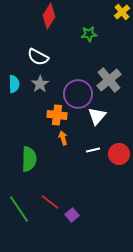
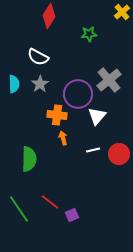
purple square: rotated 16 degrees clockwise
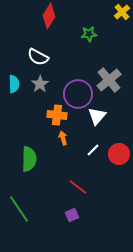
white line: rotated 32 degrees counterclockwise
red line: moved 28 px right, 15 px up
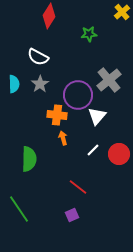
purple circle: moved 1 px down
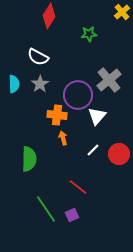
green line: moved 27 px right
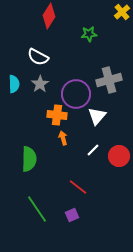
gray cross: rotated 25 degrees clockwise
purple circle: moved 2 px left, 1 px up
red circle: moved 2 px down
green line: moved 9 px left
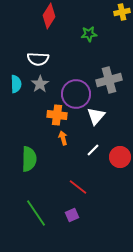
yellow cross: rotated 28 degrees clockwise
white semicircle: moved 2 px down; rotated 25 degrees counterclockwise
cyan semicircle: moved 2 px right
white triangle: moved 1 px left
red circle: moved 1 px right, 1 px down
green line: moved 1 px left, 4 px down
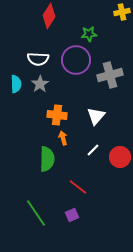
gray cross: moved 1 px right, 5 px up
purple circle: moved 34 px up
green semicircle: moved 18 px right
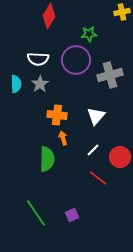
red line: moved 20 px right, 9 px up
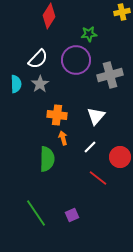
white semicircle: rotated 50 degrees counterclockwise
white line: moved 3 px left, 3 px up
